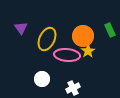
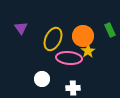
yellow ellipse: moved 6 px right
pink ellipse: moved 2 px right, 3 px down
white cross: rotated 24 degrees clockwise
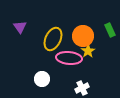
purple triangle: moved 1 px left, 1 px up
white cross: moved 9 px right; rotated 24 degrees counterclockwise
